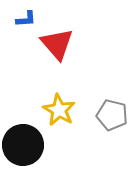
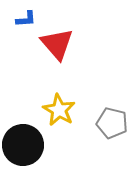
gray pentagon: moved 8 px down
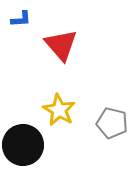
blue L-shape: moved 5 px left
red triangle: moved 4 px right, 1 px down
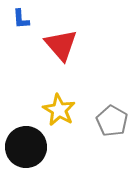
blue L-shape: rotated 90 degrees clockwise
gray pentagon: moved 2 px up; rotated 16 degrees clockwise
black circle: moved 3 px right, 2 px down
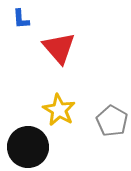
red triangle: moved 2 px left, 3 px down
black circle: moved 2 px right
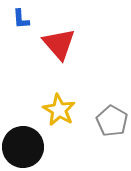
red triangle: moved 4 px up
black circle: moved 5 px left
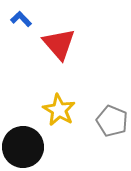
blue L-shape: rotated 140 degrees clockwise
gray pentagon: rotated 8 degrees counterclockwise
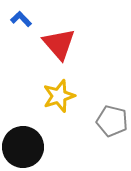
yellow star: moved 14 px up; rotated 24 degrees clockwise
gray pentagon: rotated 8 degrees counterclockwise
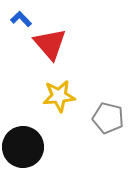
red triangle: moved 9 px left
yellow star: rotated 12 degrees clockwise
gray pentagon: moved 4 px left, 3 px up
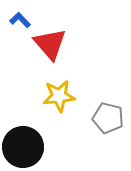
blue L-shape: moved 1 px left, 1 px down
